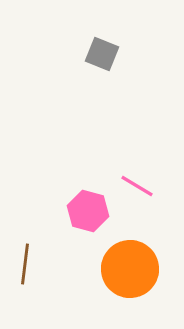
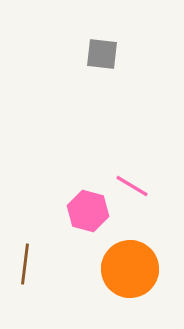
gray square: rotated 16 degrees counterclockwise
pink line: moved 5 px left
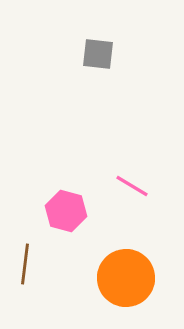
gray square: moved 4 px left
pink hexagon: moved 22 px left
orange circle: moved 4 px left, 9 px down
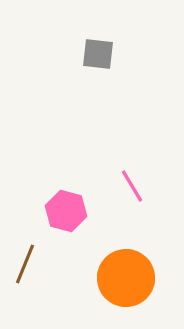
pink line: rotated 28 degrees clockwise
brown line: rotated 15 degrees clockwise
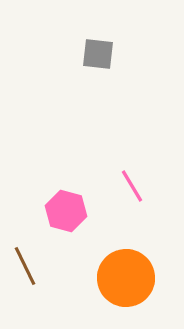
brown line: moved 2 px down; rotated 48 degrees counterclockwise
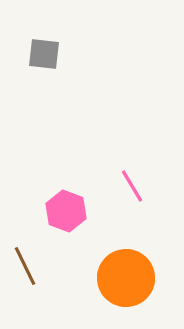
gray square: moved 54 px left
pink hexagon: rotated 6 degrees clockwise
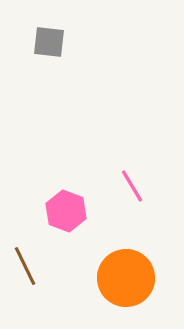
gray square: moved 5 px right, 12 px up
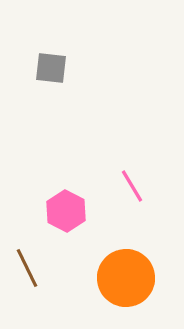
gray square: moved 2 px right, 26 px down
pink hexagon: rotated 6 degrees clockwise
brown line: moved 2 px right, 2 px down
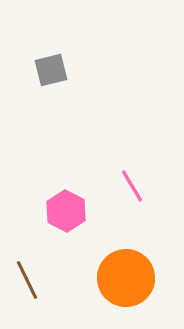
gray square: moved 2 px down; rotated 20 degrees counterclockwise
brown line: moved 12 px down
